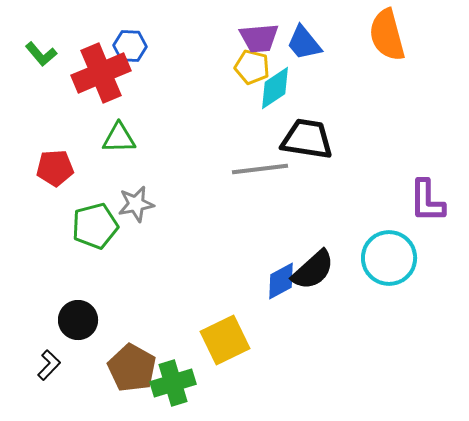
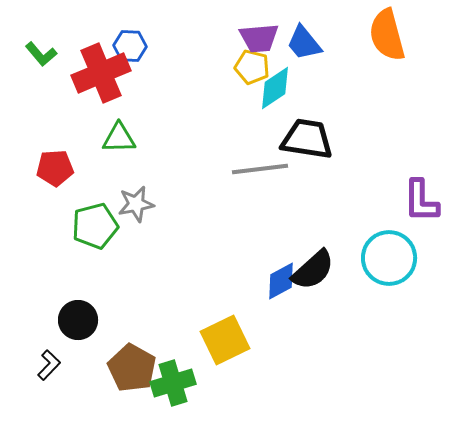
purple L-shape: moved 6 px left
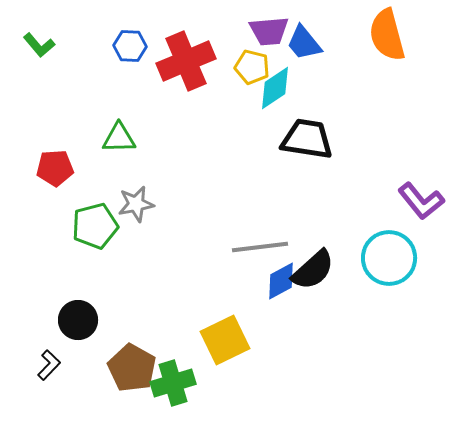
purple trapezoid: moved 10 px right, 7 px up
green L-shape: moved 2 px left, 9 px up
red cross: moved 85 px right, 12 px up
gray line: moved 78 px down
purple L-shape: rotated 39 degrees counterclockwise
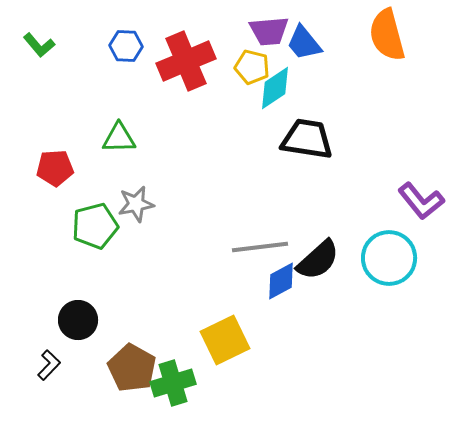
blue hexagon: moved 4 px left
black semicircle: moved 5 px right, 10 px up
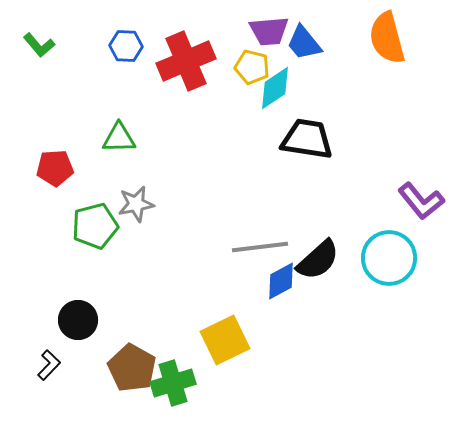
orange semicircle: moved 3 px down
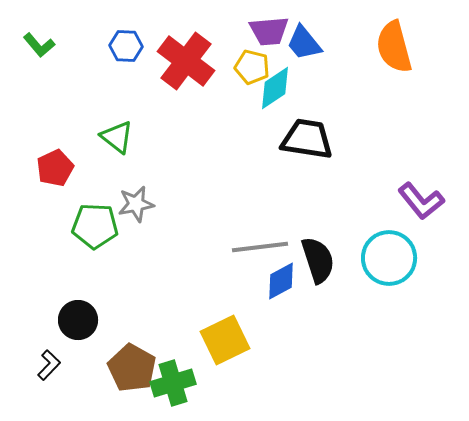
orange semicircle: moved 7 px right, 9 px down
red cross: rotated 30 degrees counterclockwise
green triangle: moved 2 px left, 1 px up; rotated 39 degrees clockwise
red pentagon: rotated 21 degrees counterclockwise
green pentagon: rotated 18 degrees clockwise
black semicircle: rotated 66 degrees counterclockwise
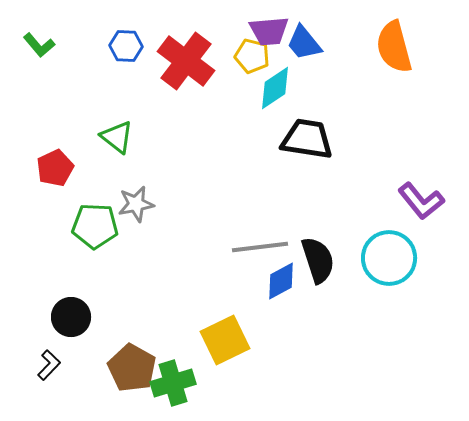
yellow pentagon: moved 11 px up
black circle: moved 7 px left, 3 px up
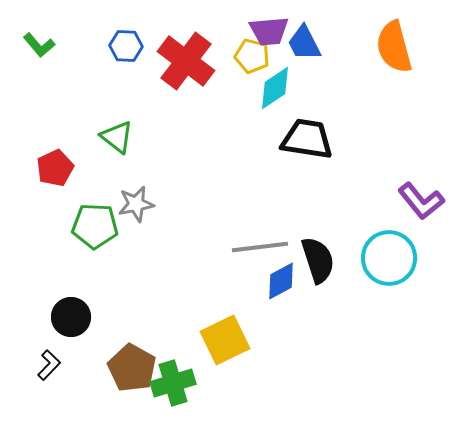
blue trapezoid: rotated 12 degrees clockwise
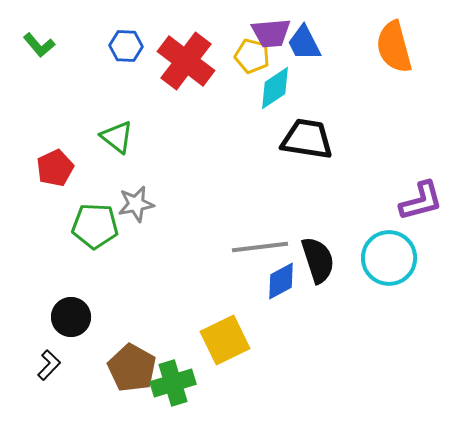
purple trapezoid: moved 2 px right, 2 px down
purple L-shape: rotated 66 degrees counterclockwise
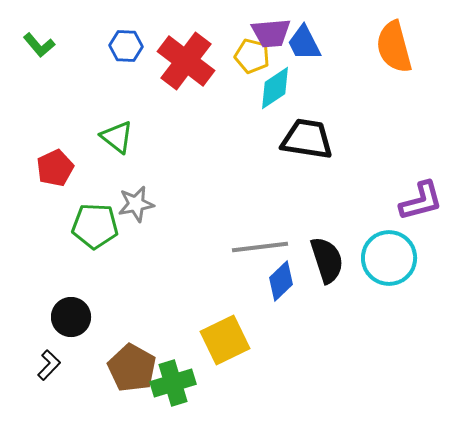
black semicircle: moved 9 px right
blue diamond: rotated 15 degrees counterclockwise
